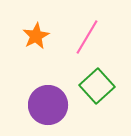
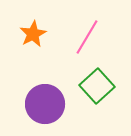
orange star: moved 3 px left, 2 px up
purple circle: moved 3 px left, 1 px up
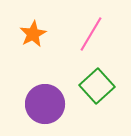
pink line: moved 4 px right, 3 px up
